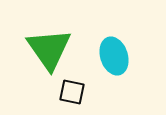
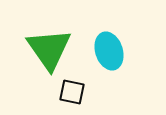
cyan ellipse: moved 5 px left, 5 px up
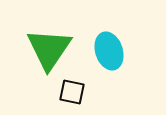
green triangle: rotated 9 degrees clockwise
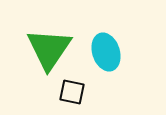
cyan ellipse: moved 3 px left, 1 px down
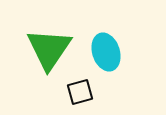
black square: moved 8 px right; rotated 28 degrees counterclockwise
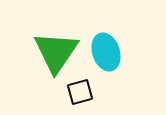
green triangle: moved 7 px right, 3 px down
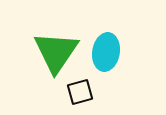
cyan ellipse: rotated 27 degrees clockwise
